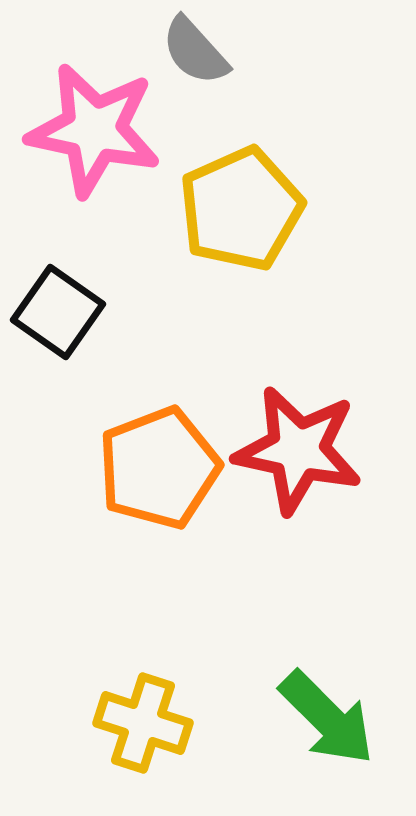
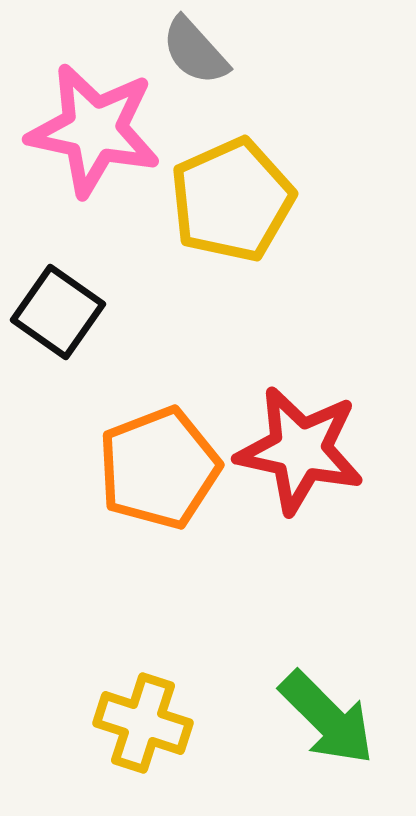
yellow pentagon: moved 9 px left, 9 px up
red star: moved 2 px right
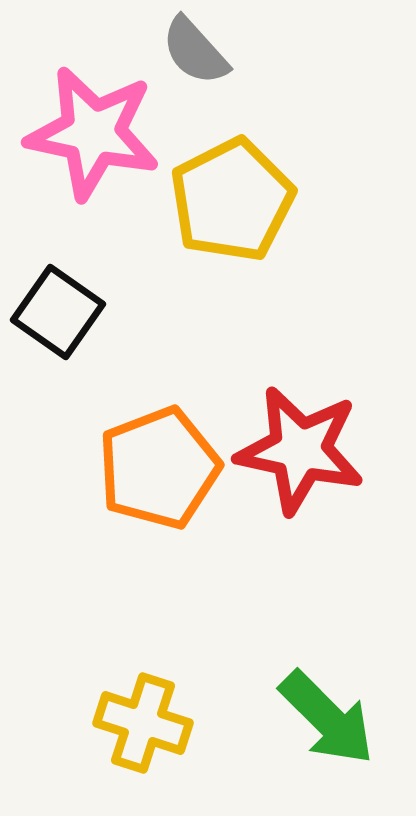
pink star: moved 1 px left, 3 px down
yellow pentagon: rotated 3 degrees counterclockwise
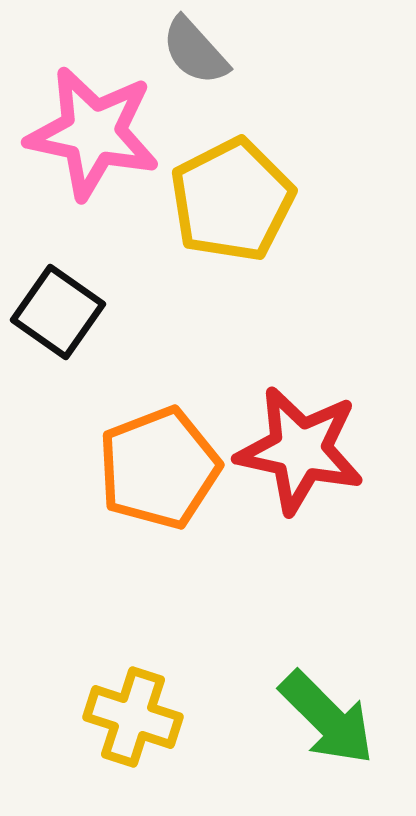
yellow cross: moved 10 px left, 6 px up
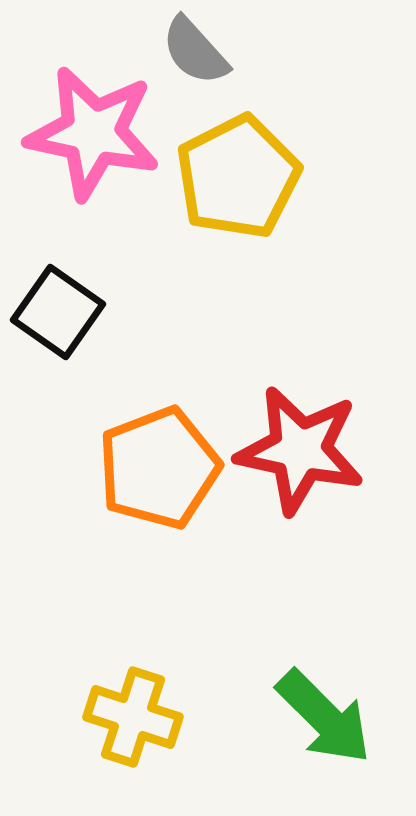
yellow pentagon: moved 6 px right, 23 px up
green arrow: moved 3 px left, 1 px up
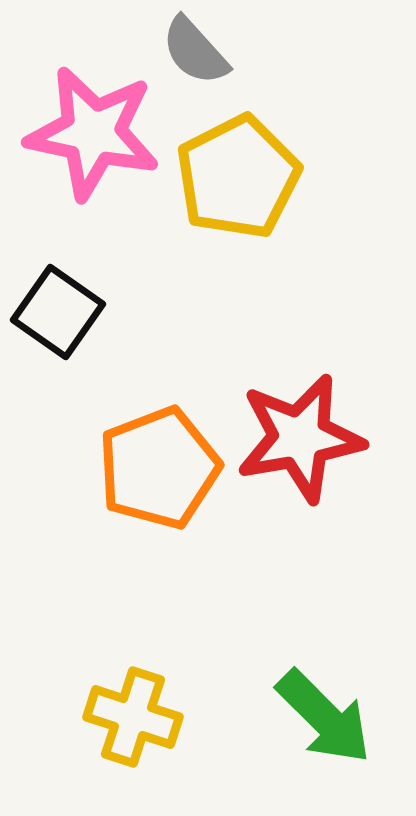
red star: moved 12 px up; rotated 22 degrees counterclockwise
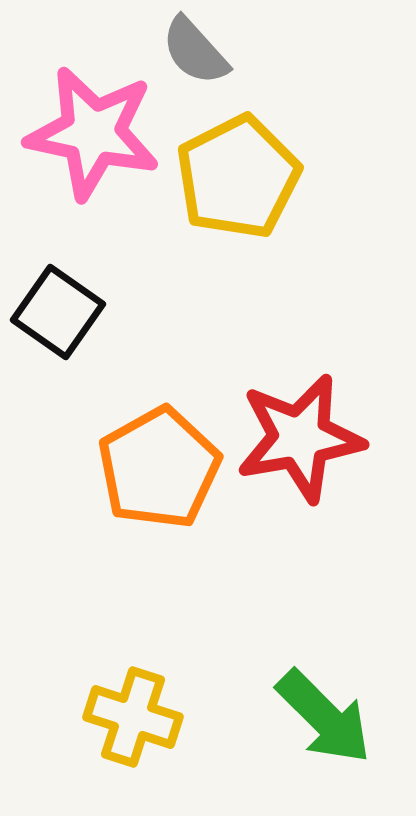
orange pentagon: rotated 8 degrees counterclockwise
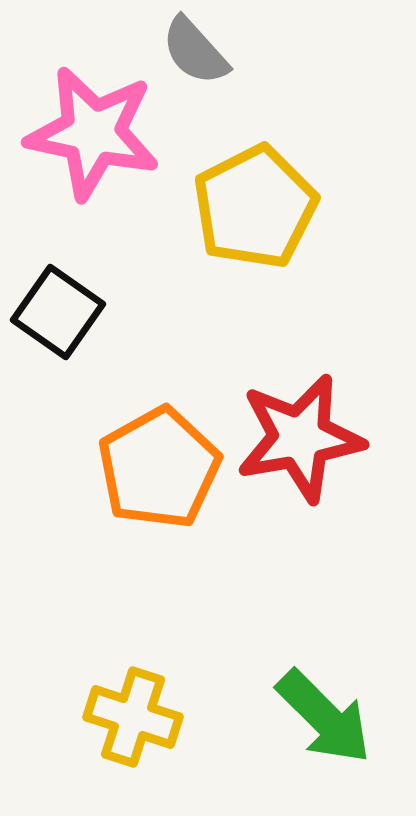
yellow pentagon: moved 17 px right, 30 px down
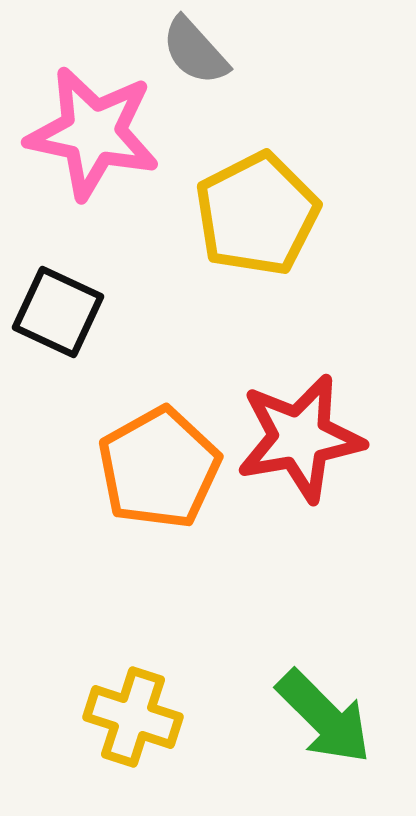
yellow pentagon: moved 2 px right, 7 px down
black square: rotated 10 degrees counterclockwise
